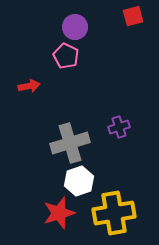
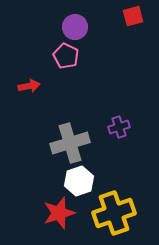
yellow cross: rotated 9 degrees counterclockwise
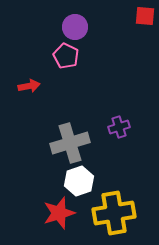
red square: moved 12 px right; rotated 20 degrees clockwise
yellow cross: rotated 9 degrees clockwise
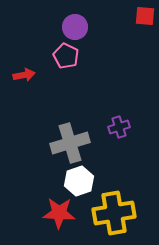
red arrow: moved 5 px left, 11 px up
red star: rotated 20 degrees clockwise
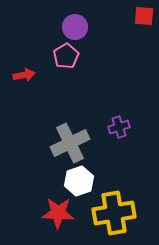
red square: moved 1 px left
pink pentagon: rotated 15 degrees clockwise
gray cross: rotated 9 degrees counterclockwise
red star: moved 1 px left
